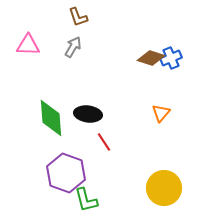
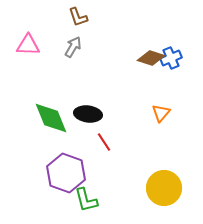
green diamond: rotated 18 degrees counterclockwise
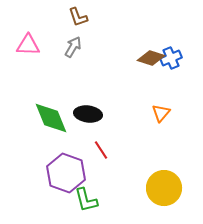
red line: moved 3 px left, 8 px down
